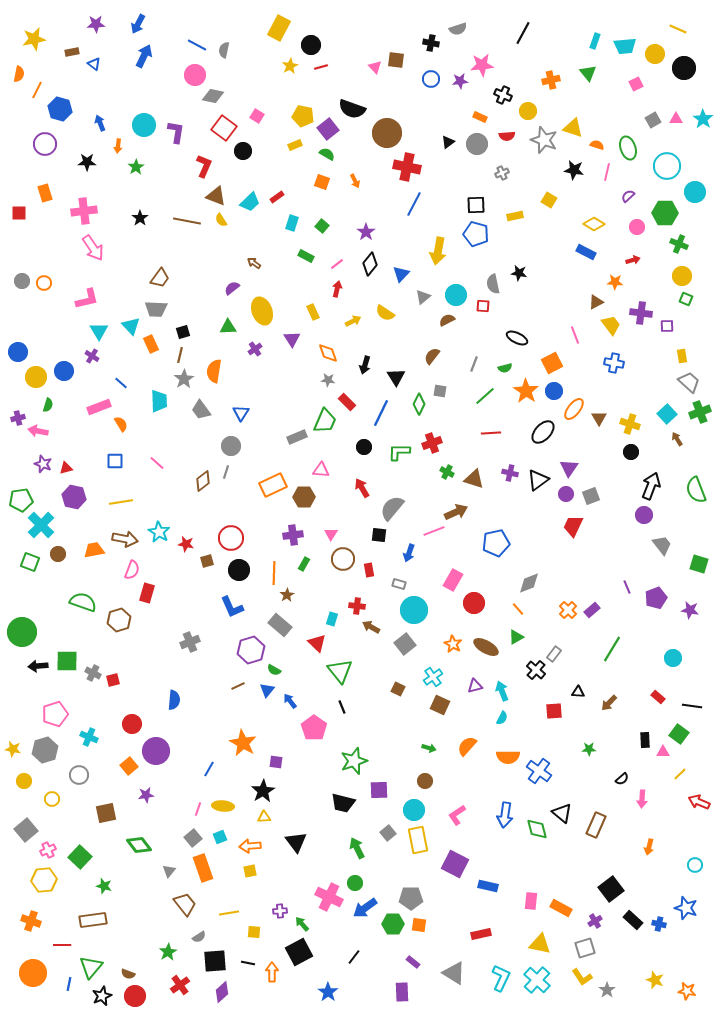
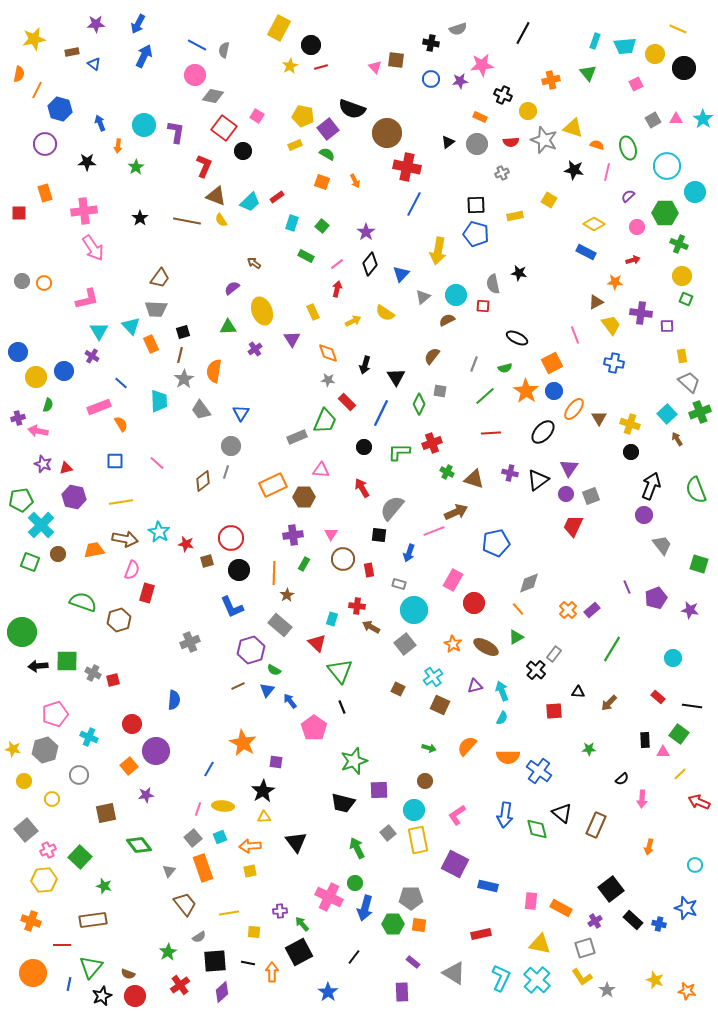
red semicircle at (507, 136): moved 4 px right, 6 px down
blue arrow at (365, 908): rotated 40 degrees counterclockwise
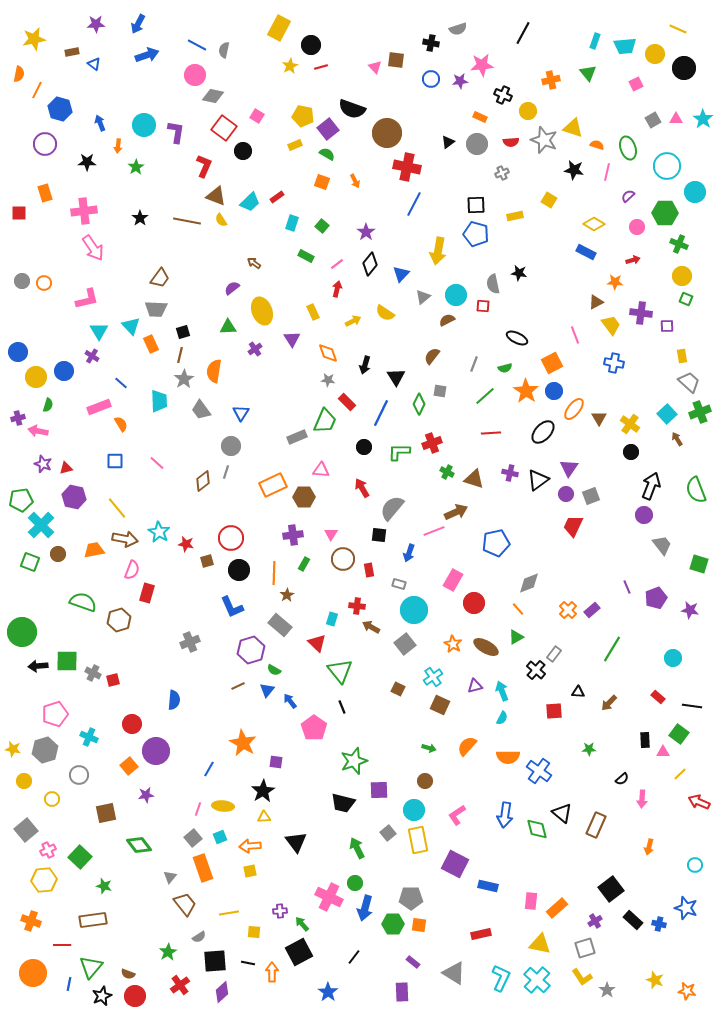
blue arrow at (144, 56): moved 3 px right, 1 px up; rotated 45 degrees clockwise
yellow cross at (630, 424): rotated 18 degrees clockwise
yellow line at (121, 502): moved 4 px left, 6 px down; rotated 60 degrees clockwise
gray triangle at (169, 871): moved 1 px right, 6 px down
orange rectangle at (561, 908): moved 4 px left; rotated 70 degrees counterclockwise
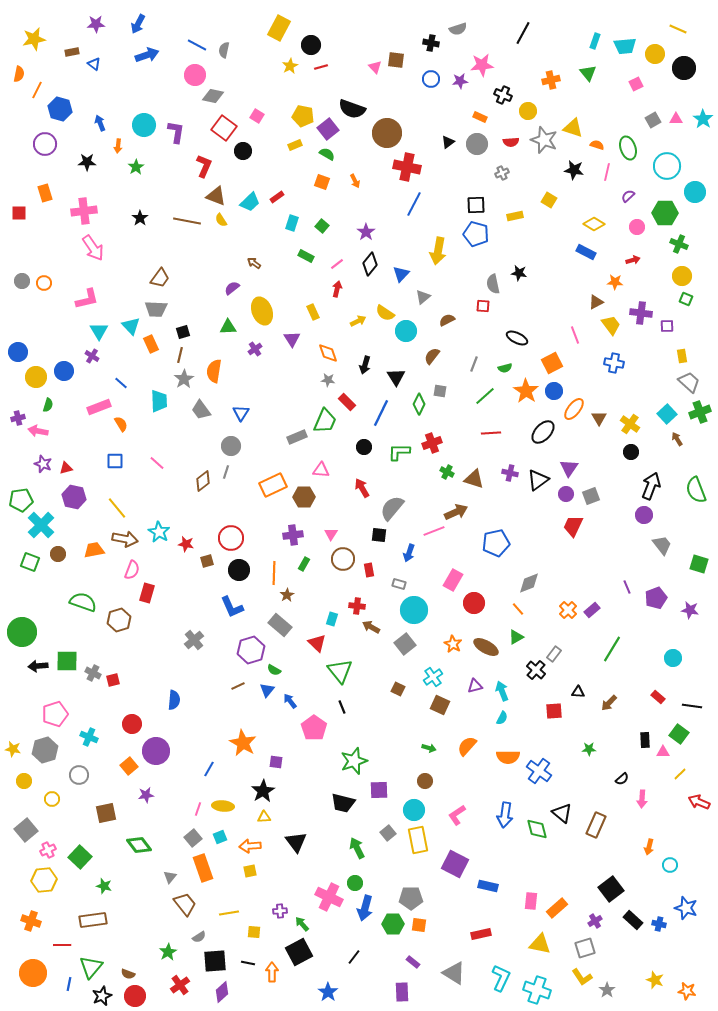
cyan circle at (456, 295): moved 50 px left, 36 px down
yellow arrow at (353, 321): moved 5 px right
gray cross at (190, 642): moved 4 px right, 2 px up; rotated 18 degrees counterclockwise
cyan circle at (695, 865): moved 25 px left
cyan cross at (537, 980): moved 10 px down; rotated 24 degrees counterclockwise
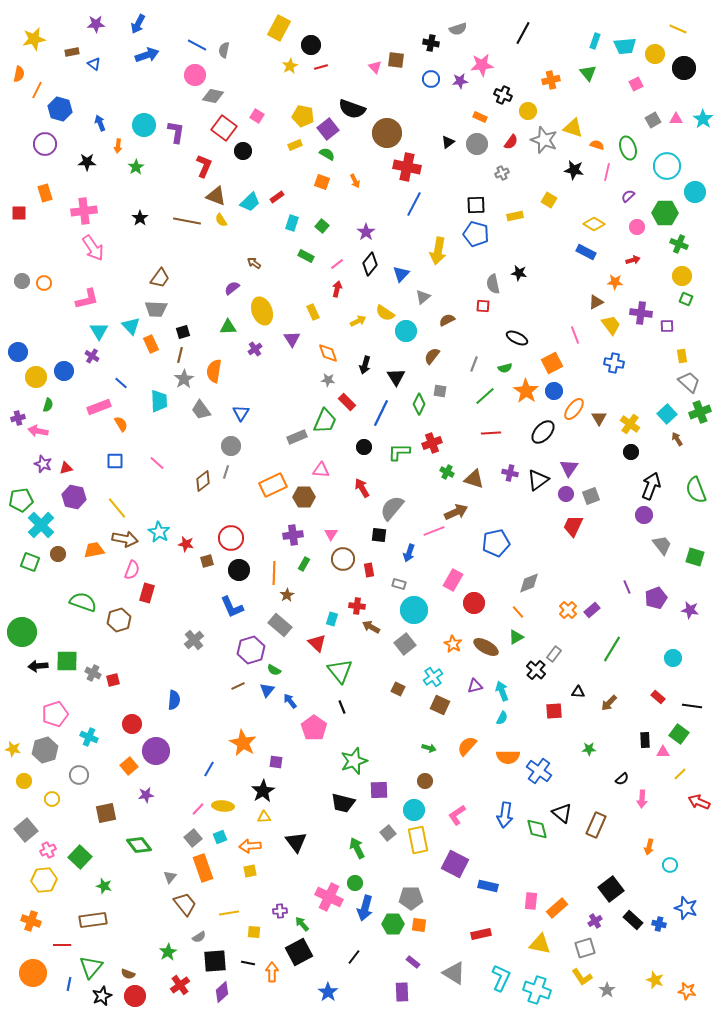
red semicircle at (511, 142): rotated 49 degrees counterclockwise
green square at (699, 564): moved 4 px left, 7 px up
orange line at (518, 609): moved 3 px down
pink line at (198, 809): rotated 24 degrees clockwise
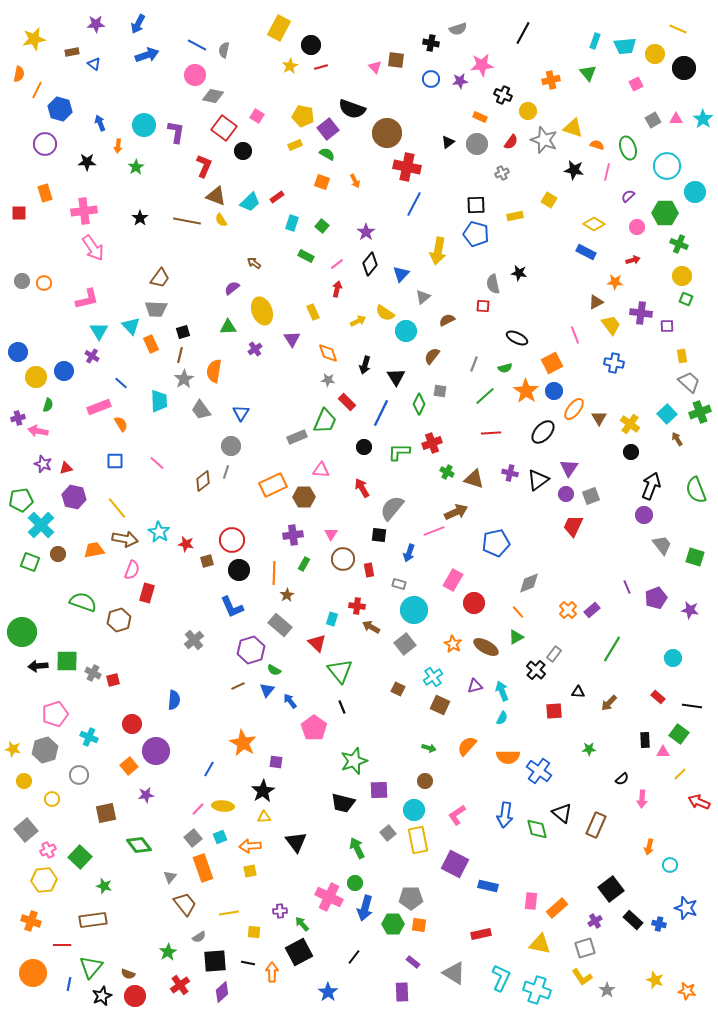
red circle at (231, 538): moved 1 px right, 2 px down
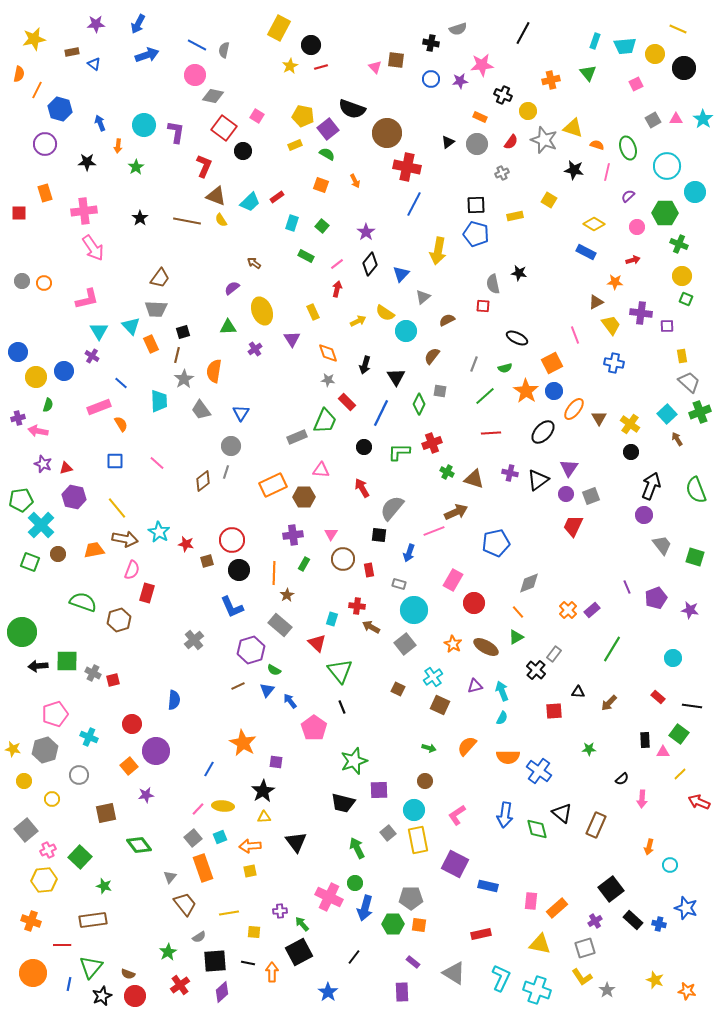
orange square at (322, 182): moved 1 px left, 3 px down
brown line at (180, 355): moved 3 px left
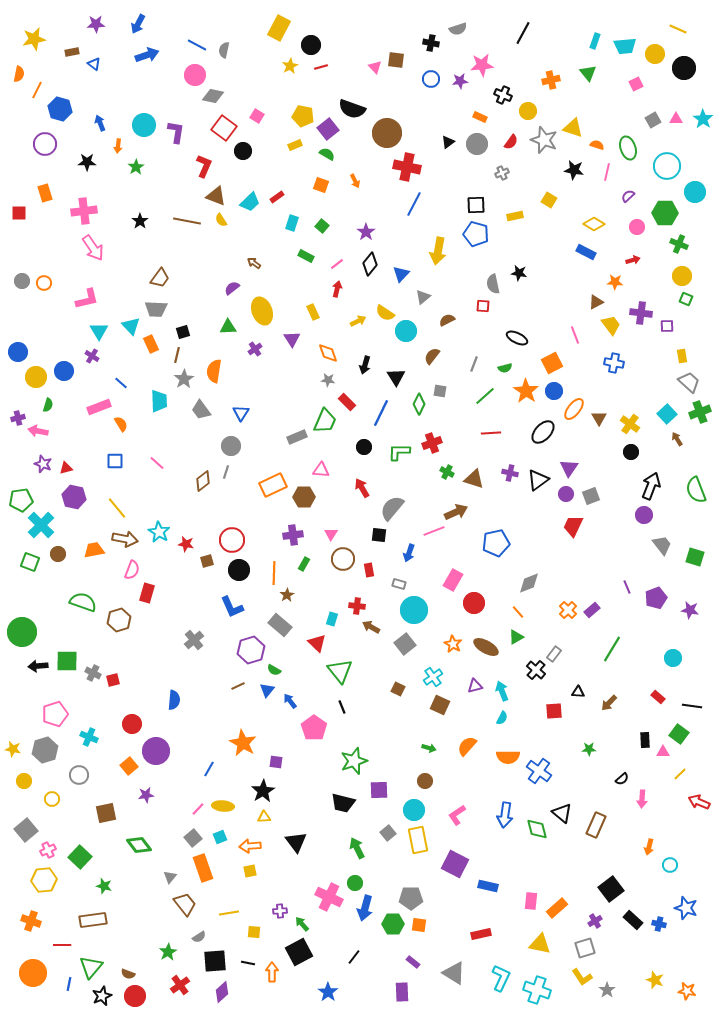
black star at (140, 218): moved 3 px down
